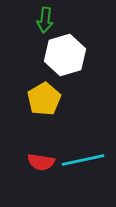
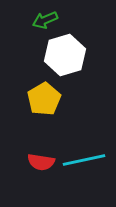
green arrow: rotated 60 degrees clockwise
cyan line: moved 1 px right
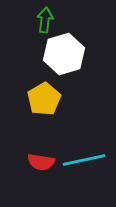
green arrow: rotated 120 degrees clockwise
white hexagon: moved 1 px left, 1 px up
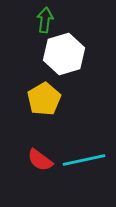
red semicircle: moved 1 px left, 2 px up; rotated 28 degrees clockwise
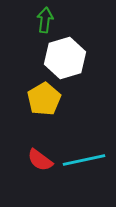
white hexagon: moved 1 px right, 4 px down
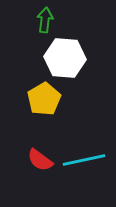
white hexagon: rotated 21 degrees clockwise
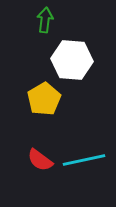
white hexagon: moved 7 px right, 2 px down
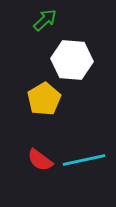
green arrow: rotated 40 degrees clockwise
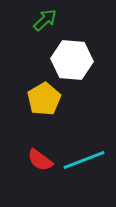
cyan line: rotated 9 degrees counterclockwise
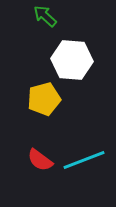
green arrow: moved 4 px up; rotated 95 degrees counterclockwise
yellow pentagon: rotated 16 degrees clockwise
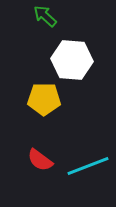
yellow pentagon: rotated 16 degrees clockwise
cyan line: moved 4 px right, 6 px down
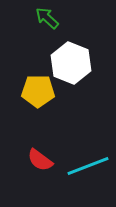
green arrow: moved 2 px right, 2 px down
white hexagon: moved 1 px left, 3 px down; rotated 18 degrees clockwise
yellow pentagon: moved 6 px left, 8 px up
